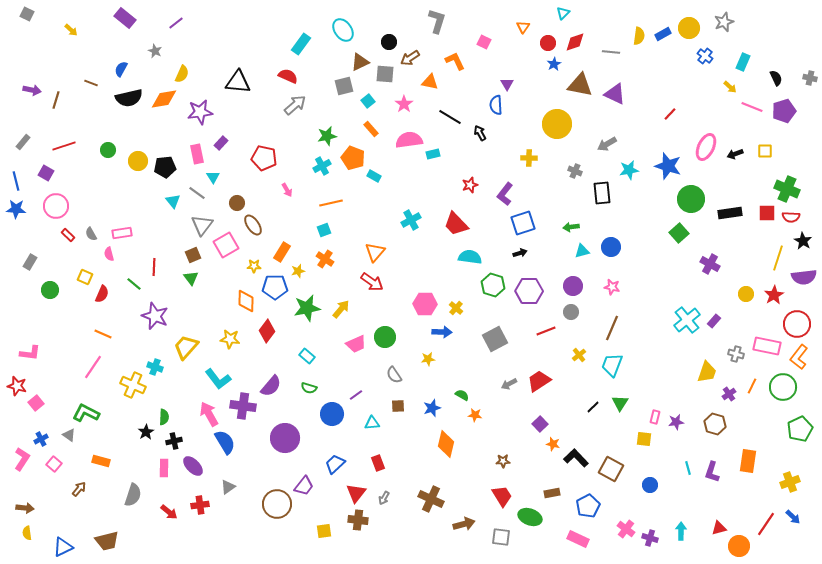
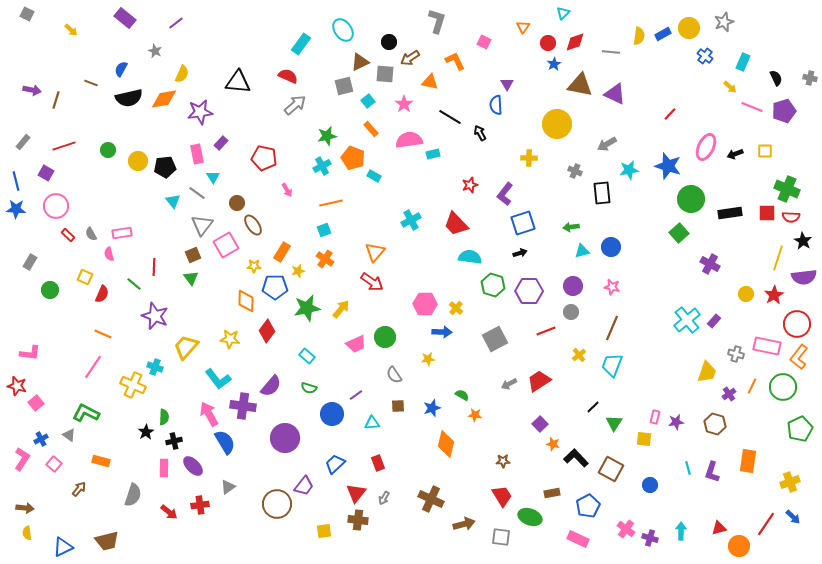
green triangle at (620, 403): moved 6 px left, 20 px down
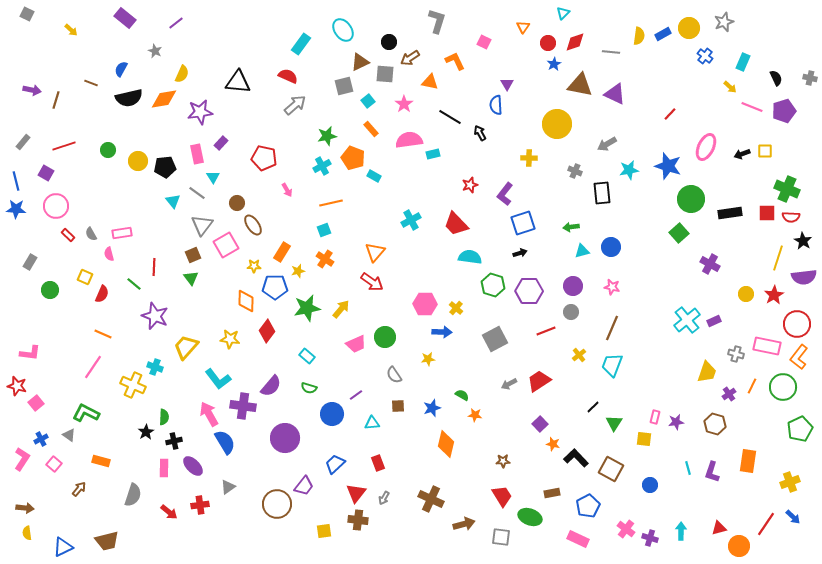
black arrow at (735, 154): moved 7 px right
purple rectangle at (714, 321): rotated 24 degrees clockwise
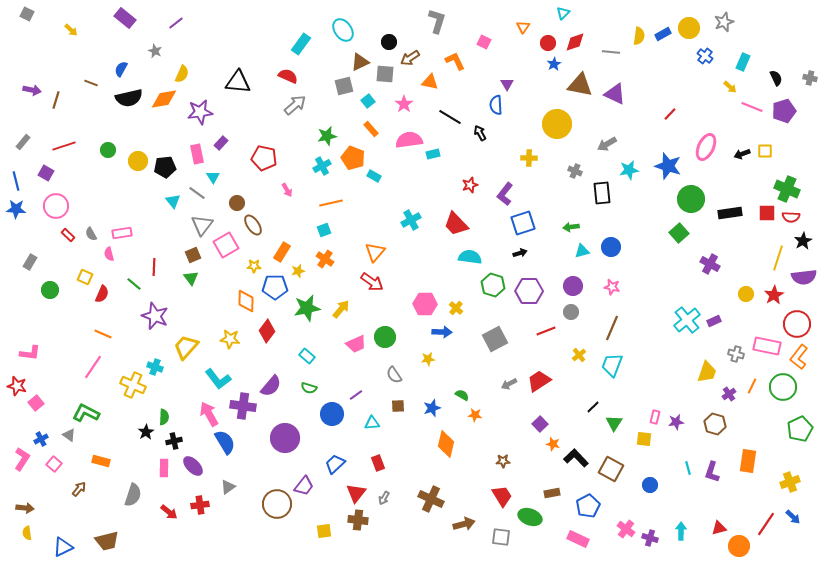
black star at (803, 241): rotated 12 degrees clockwise
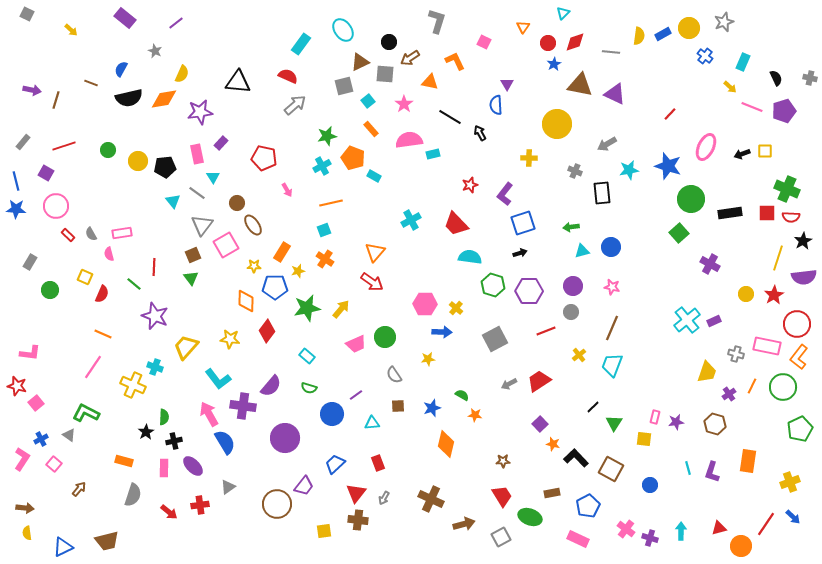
orange rectangle at (101, 461): moved 23 px right
gray square at (501, 537): rotated 36 degrees counterclockwise
orange circle at (739, 546): moved 2 px right
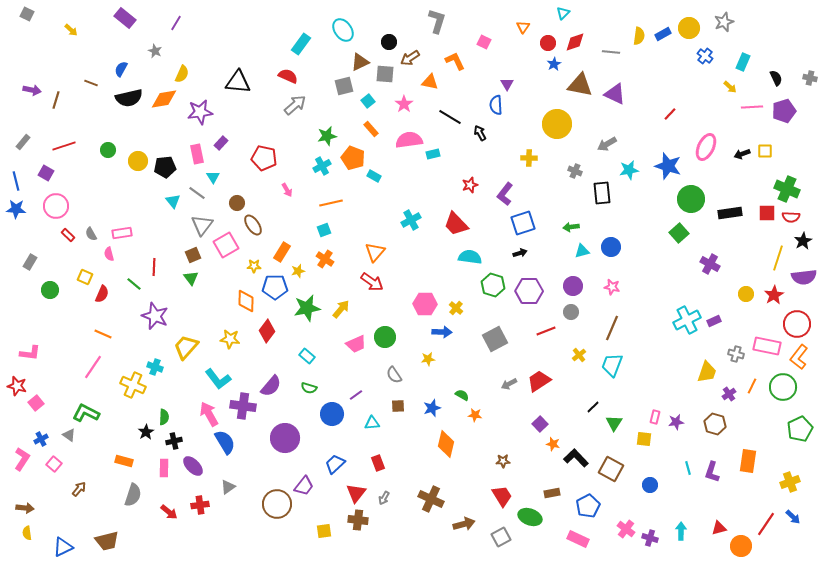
purple line at (176, 23): rotated 21 degrees counterclockwise
pink line at (752, 107): rotated 25 degrees counterclockwise
cyan cross at (687, 320): rotated 12 degrees clockwise
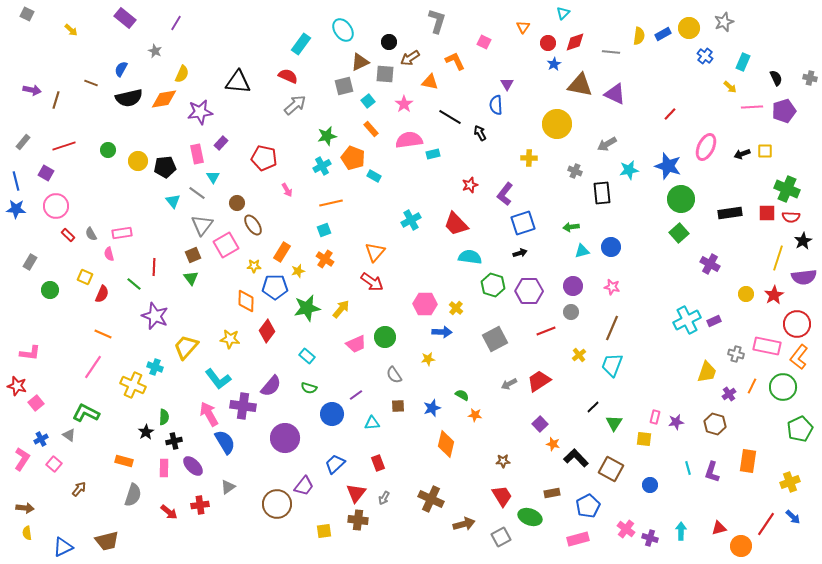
green circle at (691, 199): moved 10 px left
pink rectangle at (578, 539): rotated 40 degrees counterclockwise
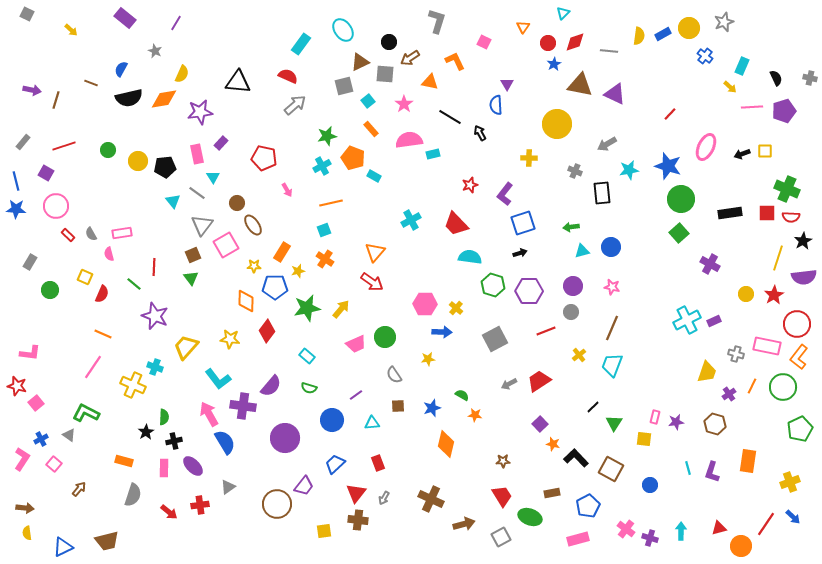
gray line at (611, 52): moved 2 px left, 1 px up
cyan rectangle at (743, 62): moved 1 px left, 4 px down
blue circle at (332, 414): moved 6 px down
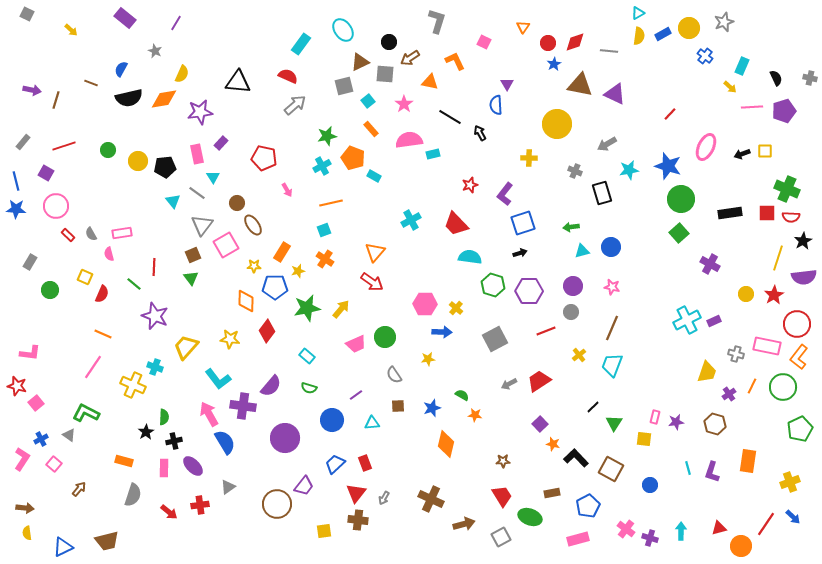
cyan triangle at (563, 13): moved 75 px right; rotated 16 degrees clockwise
black rectangle at (602, 193): rotated 10 degrees counterclockwise
red rectangle at (378, 463): moved 13 px left
